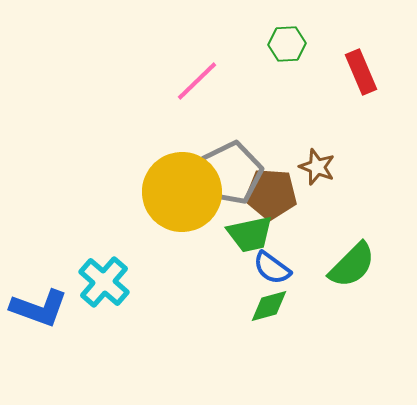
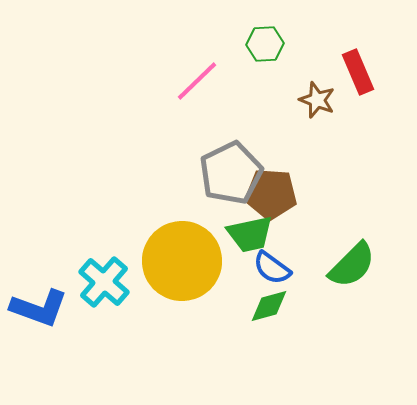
green hexagon: moved 22 px left
red rectangle: moved 3 px left
brown star: moved 67 px up
yellow circle: moved 69 px down
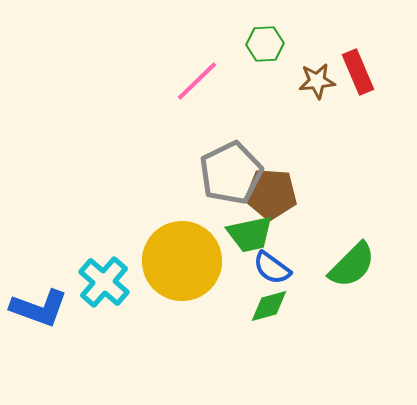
brown star: moved 19 px up; rotated 27 degrees counterclockwise
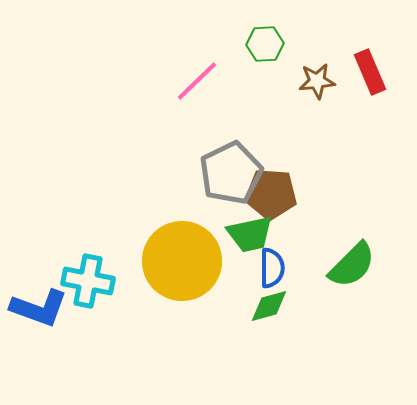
red rectangle: moved 12 px right
blue semicircle: rotated 126 degrees counterclockwise
cyan cross: moved 16 px left, 1 px up; rotated 30 degrees counterclockwise
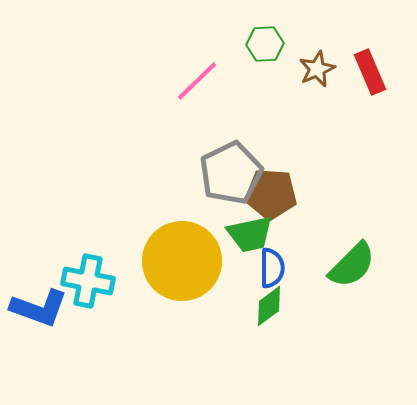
brown star: moved 12 px up; rotated 18 degrees counterclockwise
green diamond: rotated 21 degrees counterclockwise
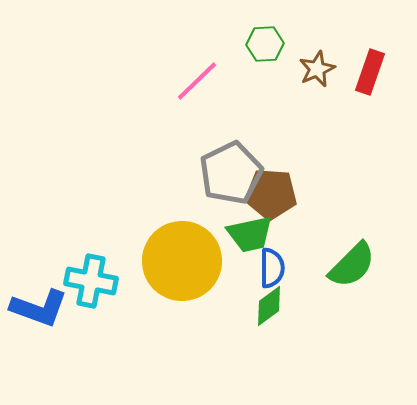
red rectangle: rotated 42 degrees clockwise
cyan cross: moved 3 px right
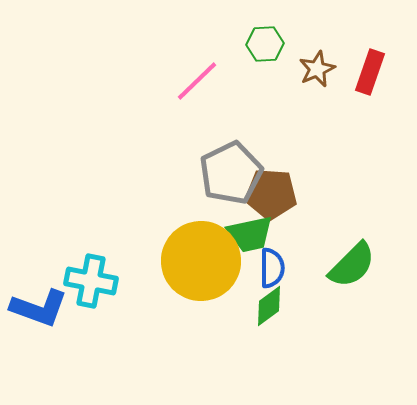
yellow circle: moved 19 px right
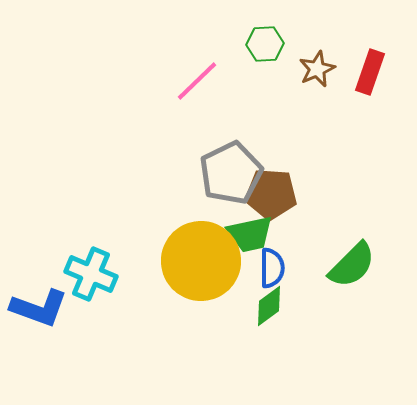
cyan cross: moved 7 px up; rotated 12 degrees clockwise
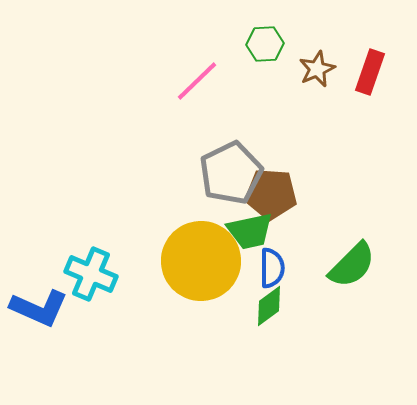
green trapezoid: moved 3 px up
blue L-shape: rotated 4 degrees clockwise
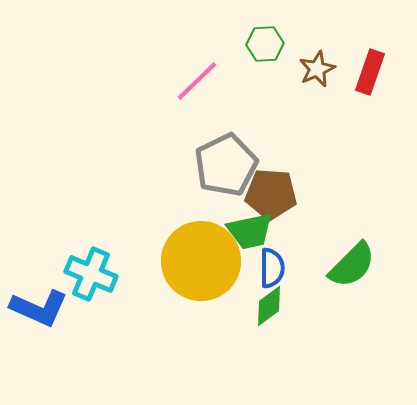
gray pentagon: moved 5 px left, 8 px up
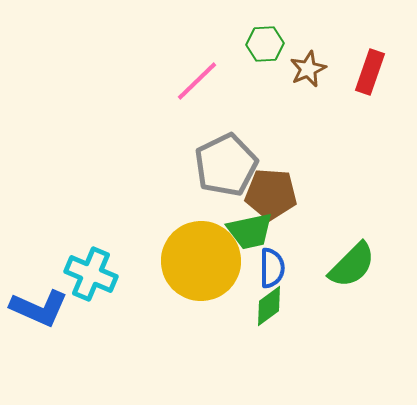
brown star: moved 9 px left
